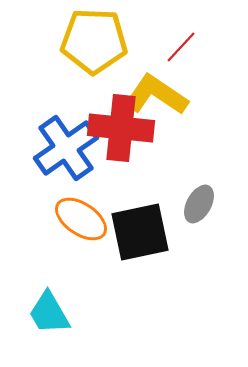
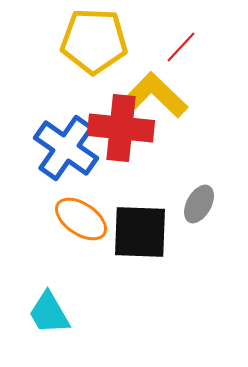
yellow L-shape: rotated 10 degrees clockwise
blue cross: rotated 20 degrees counterclockwise
black square: rotated 14 degrees clockwise
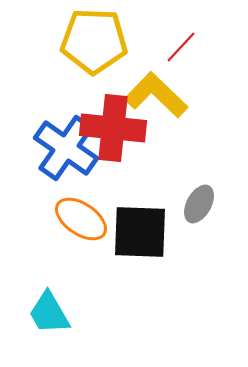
red cross: moved 8 px left
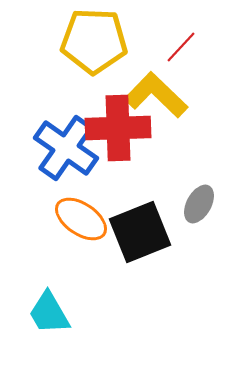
red cross: moved 5 px right; rotated 8 degrees counterclockwise
black square: rotated 24 degrees counterclockwise
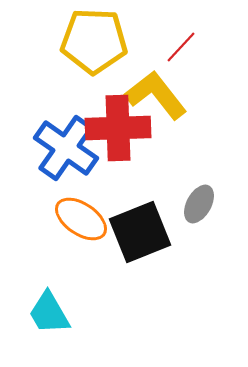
yellow L-shape: rotated 8 degrees clockwise
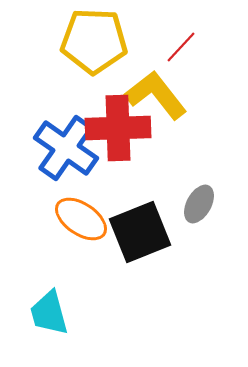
cyan trapezoid: rotated 15 degrees clockwise
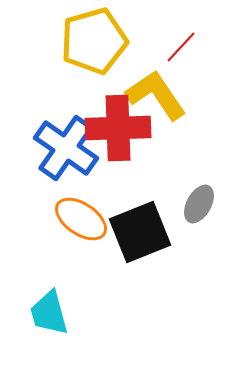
yellow pentagon: rotated 18 degrees counterclockwise
yellow L-shape: rotated 4 degrees clockwise
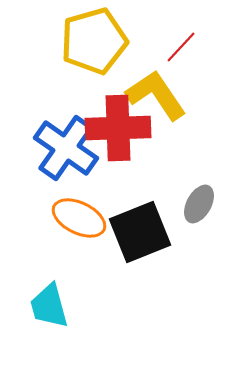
orange ellipse: moved 2 px left, 1 px up; rotated 8 degrees counterclockwise
cyan trapezoid: moved 7 px up
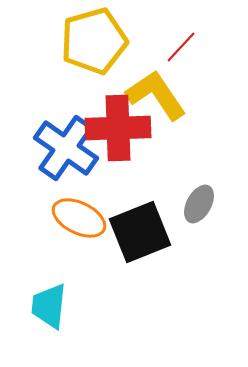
cyan trapezoid: rotated 21 degrees clockwise
